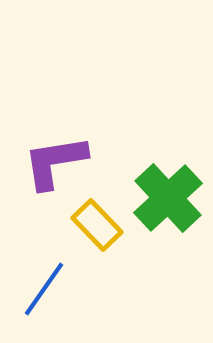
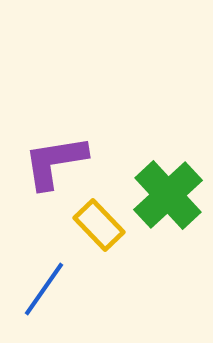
green cross: moved 3 px up
yellow rectangle: moved 2 px right
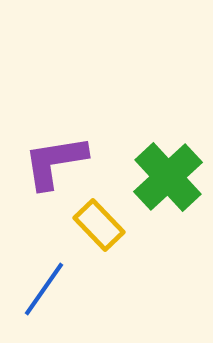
green cross: moved 18 px up
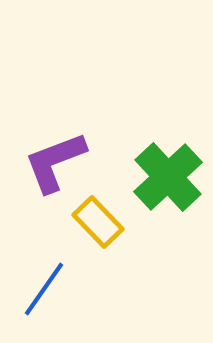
purple L-shape: rotated 12 degrees counterclockwise
yellow rectangle: moved 1 px left, 3 px up
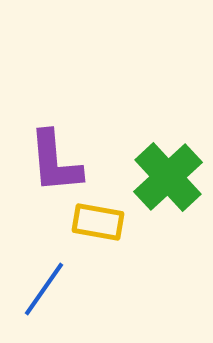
purple L-shape: rotated 74 degrees counterclockwise
yellow rectangle: rotated 36 degrees counterclockwise
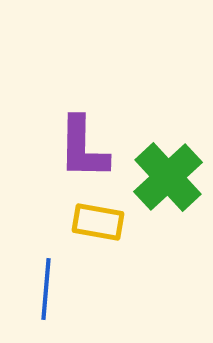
purple L-shape: moved 28 px right, 14 px up; rotated 6 degrees clockwise
blue line: moved 2 px right; rotated 30 degrees counterclockwise
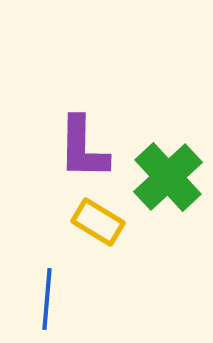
yellow rectangle: rotated 21 degrees clockwise
blue line: moved 1 px right, 10 px down
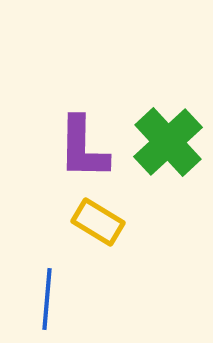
green cross: moved 35 px up
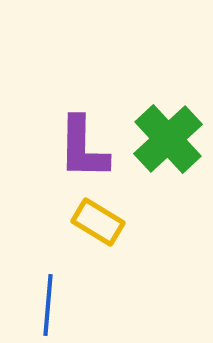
green cross: moved 3 px up
blue line: moved 1 px right, 6 px down
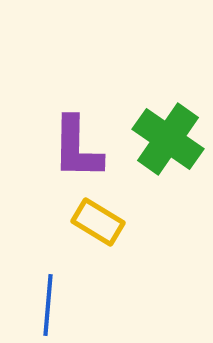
green cross: rotated 12 degrees counterclockwise
purple L-shape: moved 6 px left
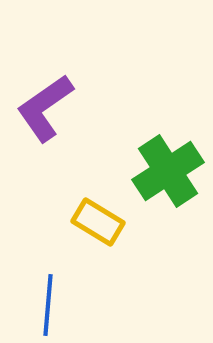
green cross: moved 32 px down; rotated 22 degrees clockwise
purple L-shape: moved 32 px left, 40 px up; rotated 54 degrees clockwise
